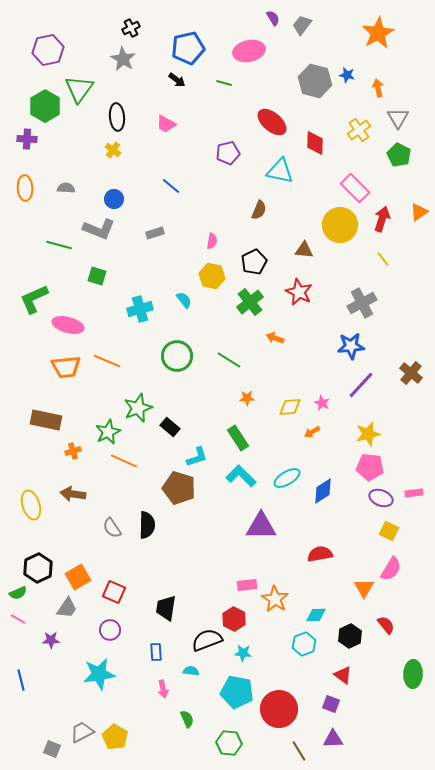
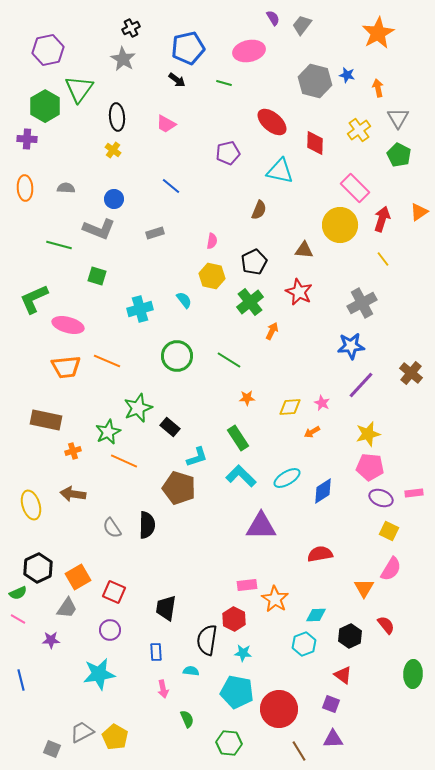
orange arrow at (275, 338): moved 3 px left, 7 px up; rotated 96 degrees clockwise
black semicircle at (207, 640): rotated 60 degrees counterclockwise
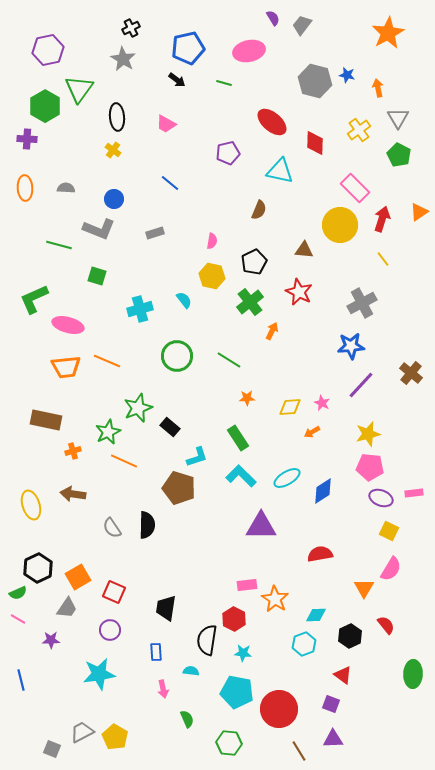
orange star at (378, 33): moved 10 px right
blue line at (171, 186): moved 1 px left, 3 px up
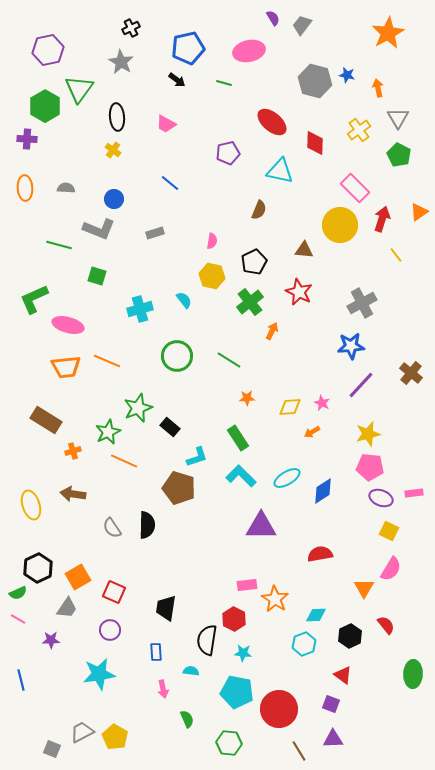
gray star at (123, 59): moved 2 px left, 3 px down
yellow line at (383, 259): moved 13 px right, 4 px up
brown rectangle at (46, 420): rotated 20 degrees clockwise
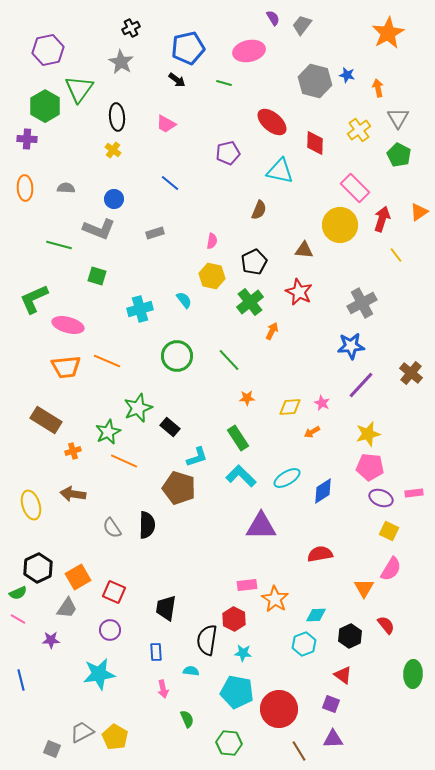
green line at (229, 360): rotated 15 degrees clockwise
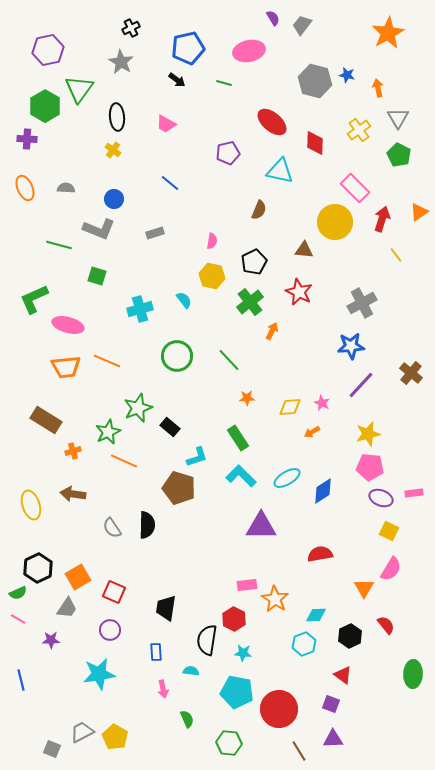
orange ellipse at (25, 188): rotated 20 degrees counterclockwise
yellow circle at (340, 225): moved 5 px left, 3 px up
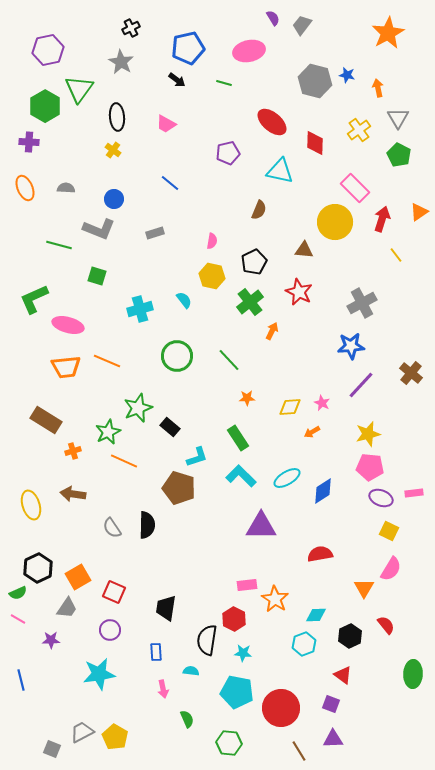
purple cross at (27, 139): moved 2 px right, 3 px down
red circle at (279, 709): moved 2 px right, 1 px up
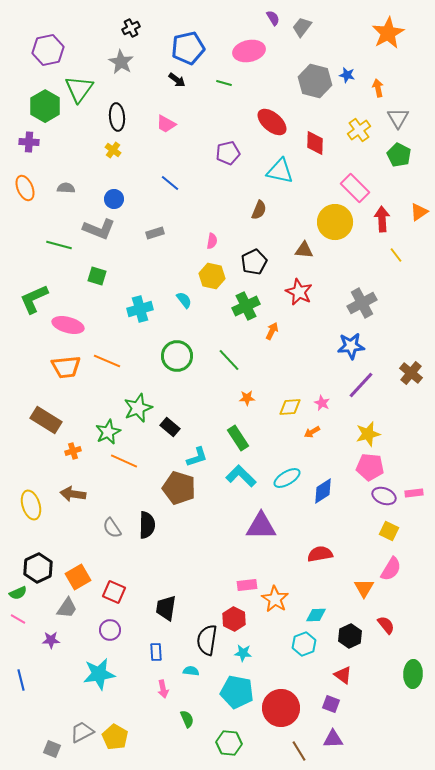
gray trapezoid at (302, 25): moved 2 px down
red arrow at (382, 219): rotated 20 degrees counterclockwise
green cross at (250, 302): moved 4 px left, 4 px down; rotated 12 degrees clockwise
purple ellipse at (381, 498): moved 3 px right, 2 px up
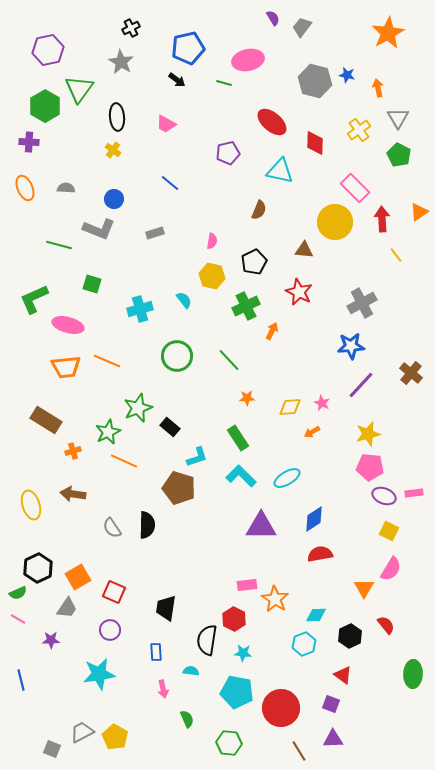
pink ellipse at (249, 51): moved 1 px left, 9 px down
green square at (97, 276): moved 5 px left, 8 px down
blue diamond at (323, 491): moved 9 px left, 28 px down
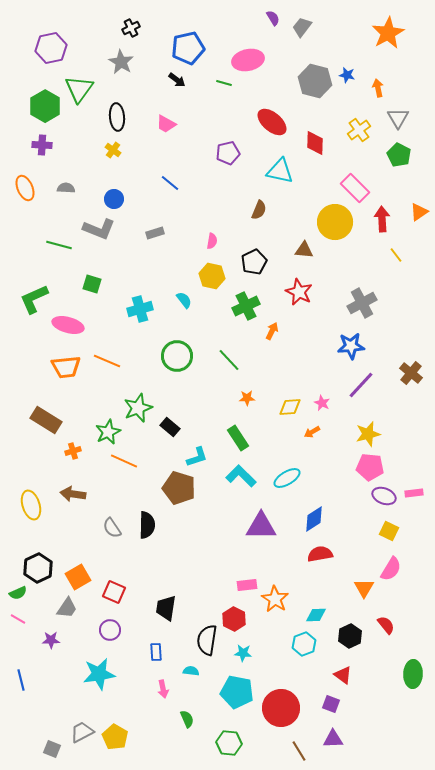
purple hexagon at (48, 50): moved 3 px right, 2 px up
purple cross at (29, 142): moved 13 px right, 3 px down
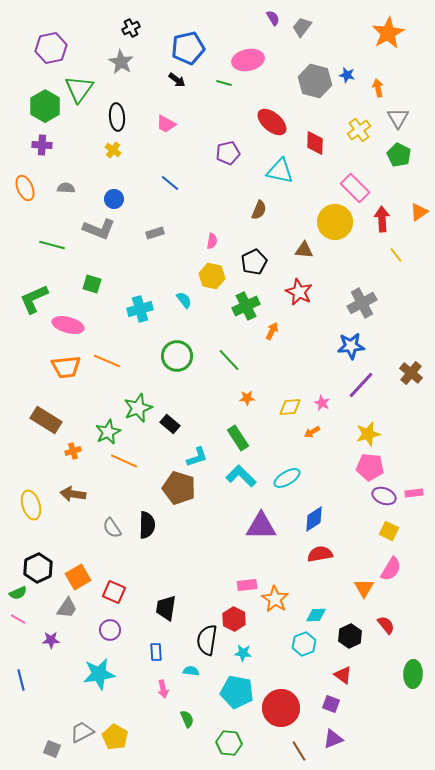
green line at (59, 245): moved 7 px left
black rectangle at (170, 427): moved 3 px up
purple triangle at (333, 739): rotated 20 degrees counterclockwise
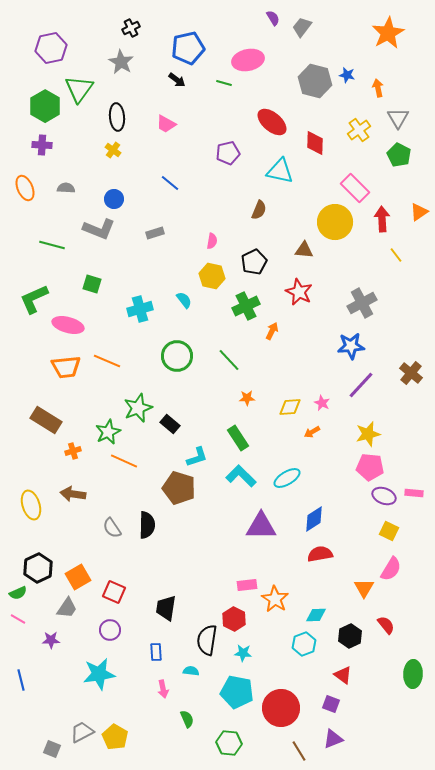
pink rectangle at (414, 493): rotated 12 degrees clockwise
